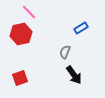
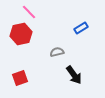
gray semicircle: moved 8 px left; rotated 56 degrees clockwise
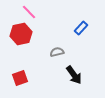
blue rectangle: rotated 16 degrees counterclockwise
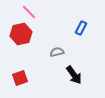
blue rectangle: rotated 16 degrees counterclockwise
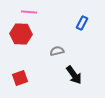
pink line: rotated 42 degrees counterclockwise
blue rectangle: moved 1 px right, 5 px up
red hexagon: rotated 15 degrees clockwise
gray semicircle: moved 1 px up
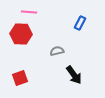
blue rectangle: moved 2 px left
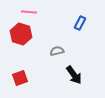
red hexagon: rotated 15 degrees clockwise
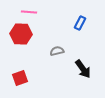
red hexagon: rotated 15 degrees counterclockwise
black arrow: moved 9 px right, 6 px up
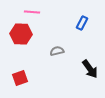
pink line: moved 3 px right
blue rectangle: moved 2 px right
black arrow: moved 7 px right
